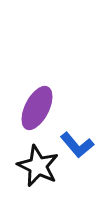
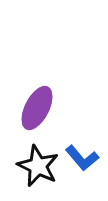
blue L-shape: moved 5 px right, 13 px down
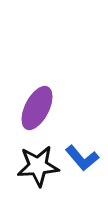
black star: rotated 30 degrees counterclockwise
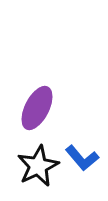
black star: rotated 21 degrees counterclockwise
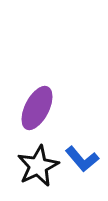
blue L-shape: moved 1 px down
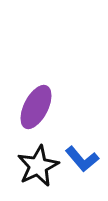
purple ellipse: moved 1 px left, 1 px up
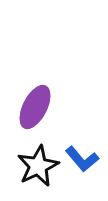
purple ellipse: moved 1 px left
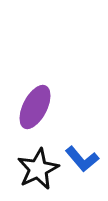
black star: moved 3 px down
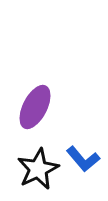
blue L-shape: moved 1 px right
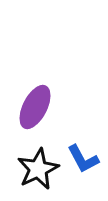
blue L-shape: rotated 12 degrees clockwise
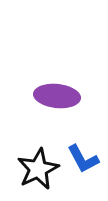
purple ellipse: moved 22 px right, 11 px up; rotated 69 degrees clockwise
